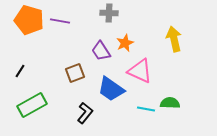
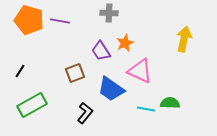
yellow arrow: moved 10 px right; rotated 25 degrees clockwise
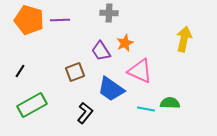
purple line: moved 1 px up; rotated 12 degrees counterclockwise
brown square: moved 1 px up
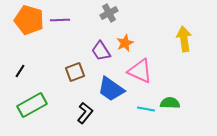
gray cross: rotated 30 degrees counterclockwise
yellow arrow: rotated 20 degrees counterclockwise
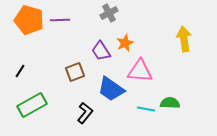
pink triangle: rotated 20 degrees counterclockwise
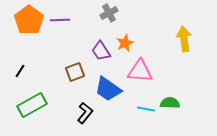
orange pentagon: rotated 20 degrees clockwise
blue trapezoid: moved 3 px left
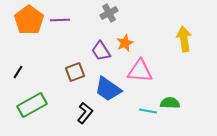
black line: moved 2 px left, 1 px down
cyan line: moved 2 px right, 2 px down
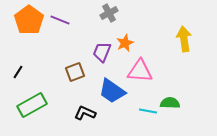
purple line: rotated 24 degrees clockwise
purple trapezoid: moved 1 px right, 1 px down; rotated 55 degrees clockwise
blue trapezoid: moved 4 px right, 2 px down
black L-shape: rotated 105 degrees counterclockwise
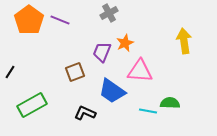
yellow arrow: moved 2 px down
black line: moved 8 px left
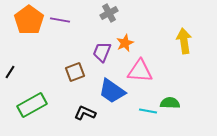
purple line: rotated 12 degrees counterclockwise
